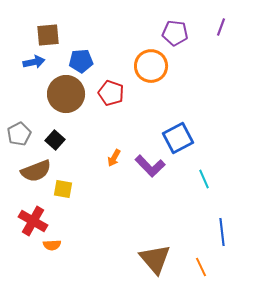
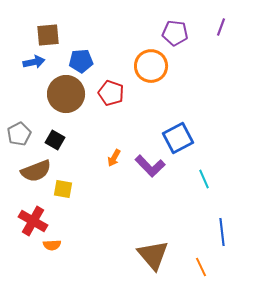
black square: rotated 12 degrees counterclockwise
brown triangle: moved 2 px left, 4 px up
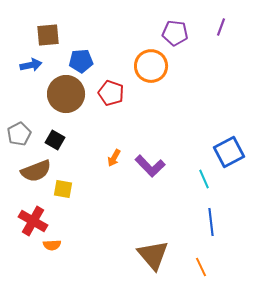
blue arrow: moved 3 px left, 3 px down
blue square: moved 51 px right, 14 px down
blue line: moved 11 px left, 10 px up
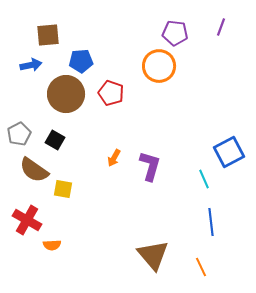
orange circle: moved 8 px right
purple L-shape: rotated 120 degrees counterclockwise
brown semicircle: moved 2 px left, 1 px up; rotated 56 degrees clockwise
red cross: moved 6 px left, 1 px up
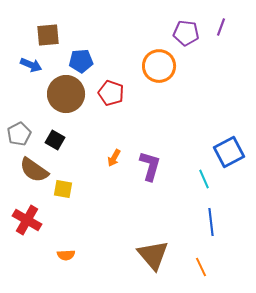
purple pentagon: moved 11 px right
blue arrow: rotated 35 degrees clockwise
orange semicircle: moved 14 px right, 10 px down
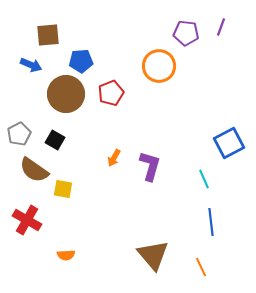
red pentagon: rotated 30 degrees clockwise
blue square: moved 9 px up
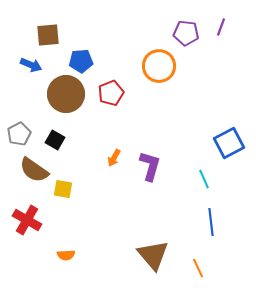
orange line: moved 3 px left, 1 px down
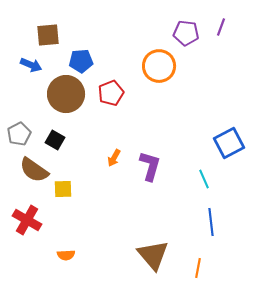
yellow square: rotated 12 degrees counterclockwise
orange line: rotated 36 degrees clockwise
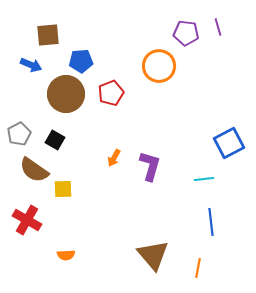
purple line: moved 3 px left; rotated 36 degrees counterclockwise
cyan line: rotated 72 degrees counterclockwise
